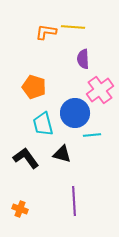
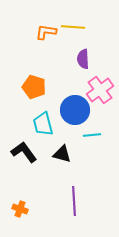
blue circle: moved 3 px up
black L-shape: moved 2 px left, 6 px up
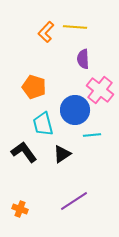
yellow line: moved 2 px right
orange L-shape: rotated 55 degrees counterclockwise
pink cross: rotated 16 degrees counterclockwise
black triangle: rotated 48 degrees counterclockwise
purple line: rotated 60 degrees clockwise
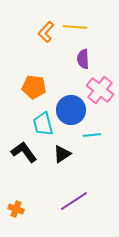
orange pentagon: rotated 10 degrees counterclockwise
blue circle: moved 4 px left
orange cross: moved 4 px left
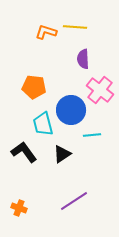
orange L-shape: rotated 65 degrees clockwise
orange cross: moved 3 px right, 1 px up
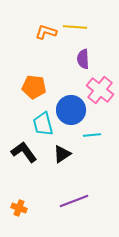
purple line: rotated 12 degrees clockwise
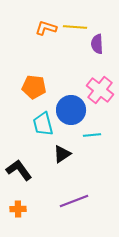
orange L-shape: moved 4 px up
purple semicircle: moved 14 px right, 15 px up
black L-shape: moved 5 px left, 18 px down
orange cross: moved 1 px left, 1 px down; rotated 21 degrees counterclockwise
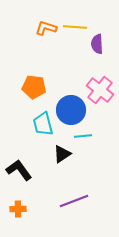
cyan line: moved 9 px left, 1 px down
